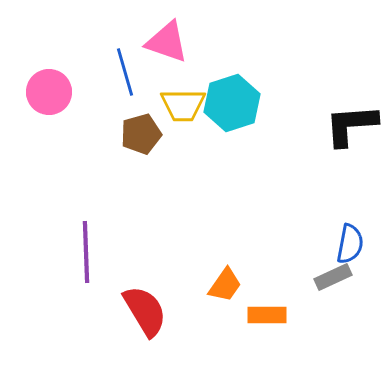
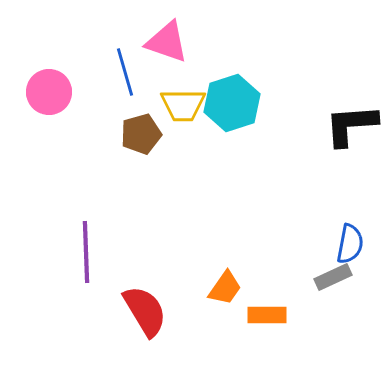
orange trapezoid: moved 3 px down
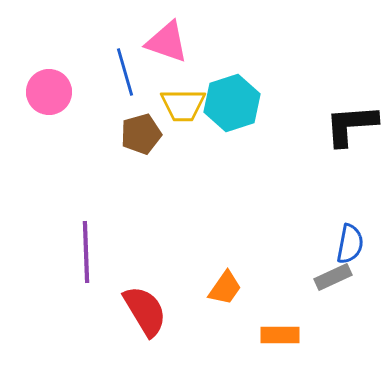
orange rectangle: moved 13 px right, 20 px down
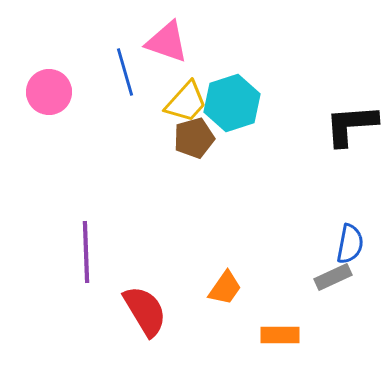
yellow trapezoid: moved 3 px right, 3 px up; rotated 48 degrees counterclockwise
brown pentagon: moved 53 px right, 4 px down
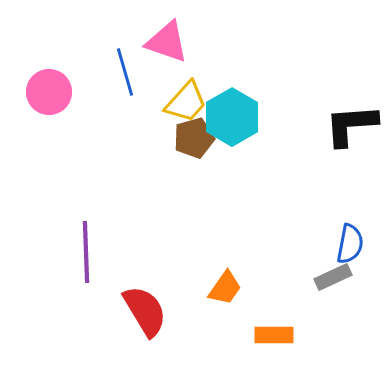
cyan hexagon: moved 14 px down; rotated 12 degrees counterclockwise
orange rectangle: moved 6 px left
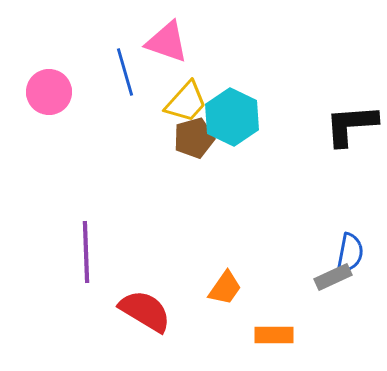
cyan hexagon: rotated 4 degrees counterclockwise
blue semicircle: moved 9 px down
red semicircle: rotated 28 degrees counterclockwise
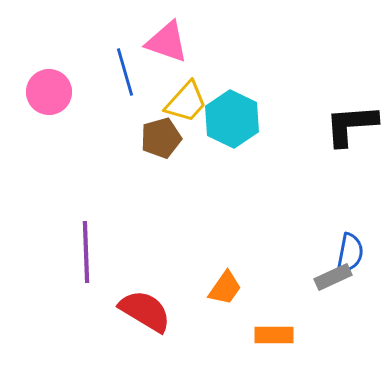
cyan hexagon: moved 2 px down
brown pentagon: moved 33 px left
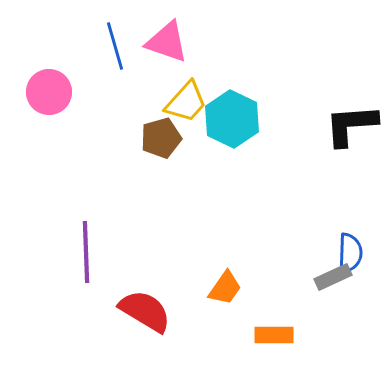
blue line: moved 10 px left, 26 px up
blue semicircle: rotated 9 degrees counterclockwise
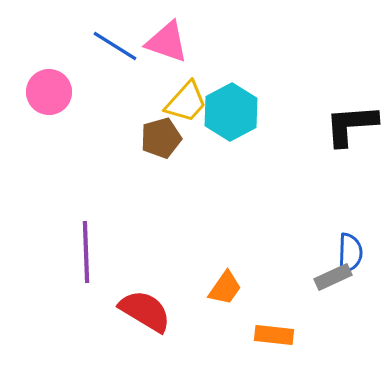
blue line: rotated 42 degrees counterclockwise
cyan hexagon: moved 1 px left, 7 px up; rotated 6 degrees clockwise
orange rectangle: rotated 6 degrees clockwise
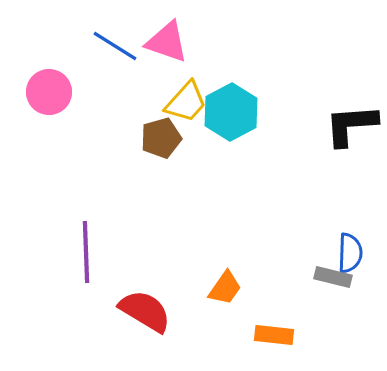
gray rectangle: rotated 39 degrees clockwise
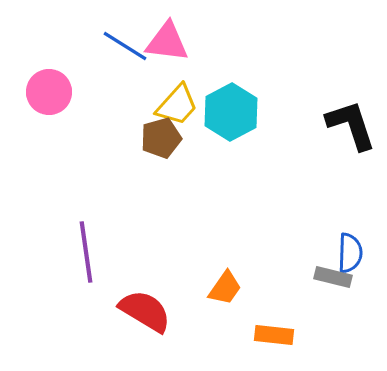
pink triangle: rotated 12 degrees counterclockwise
blue line: moved 10 px right
yellow trapezoid: moved 9 px left, 3 px down
black L-shape: rotated 76 degrees clockwise
purple line: rotated 6 degrees counterclockwise
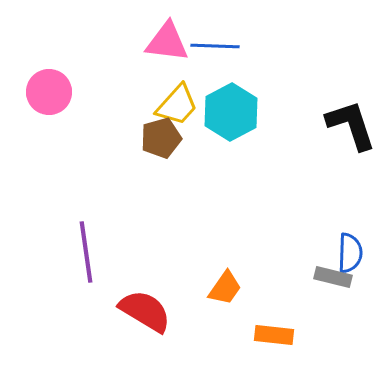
blue line: moved 90 px right; rotated 30 degrees counterclockwise
